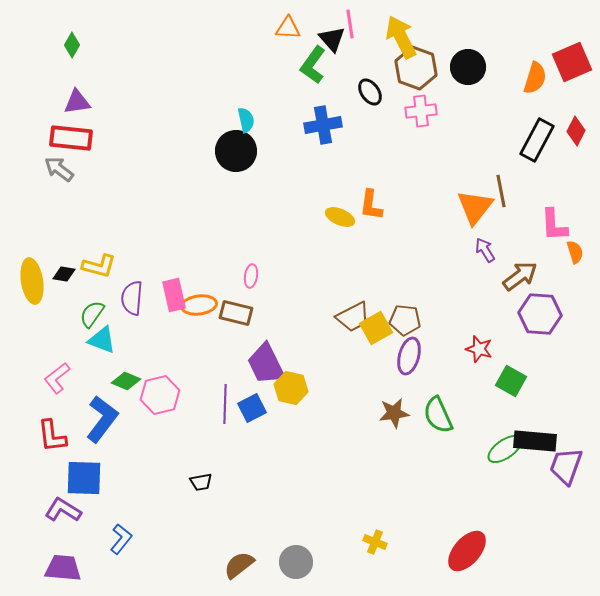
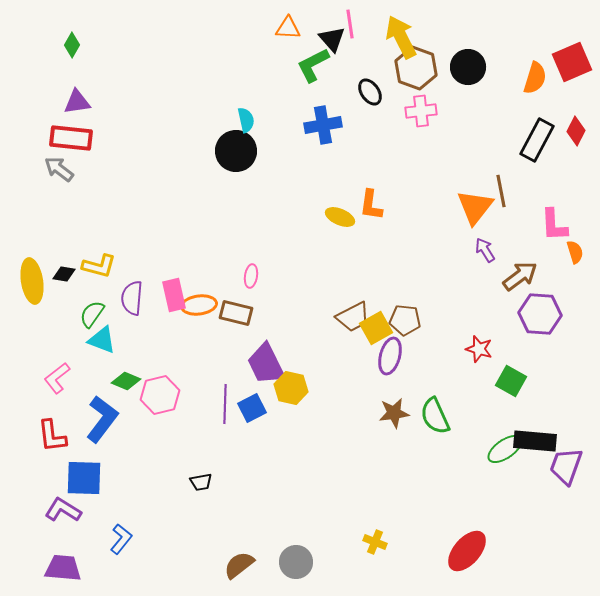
green L-shape at (313, 65): rotated 27 degrees clockwise
purple ellipse at (409, 356): moved 19 px left
green semicircle at (438, 415): moved 3 px left, 1 px down
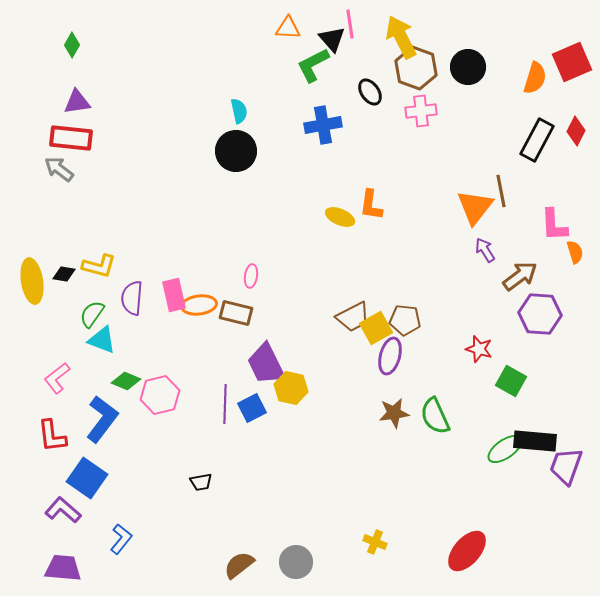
cyan semicircle at (246, 120): moved 7 px left, 9 px up
blue square at (84, 478): moved 3 px right; rotated 33 degrees clockwise
purple L-shape at (63, 510): rotated 9 degrees clockwise
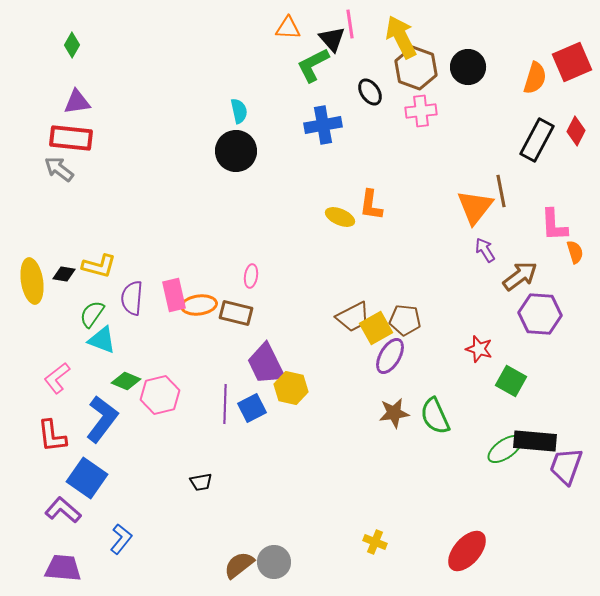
purple ellipse at (390, 356): rotated 15 degrees clockwise
gray circle at (296, 562): moved 22 px left
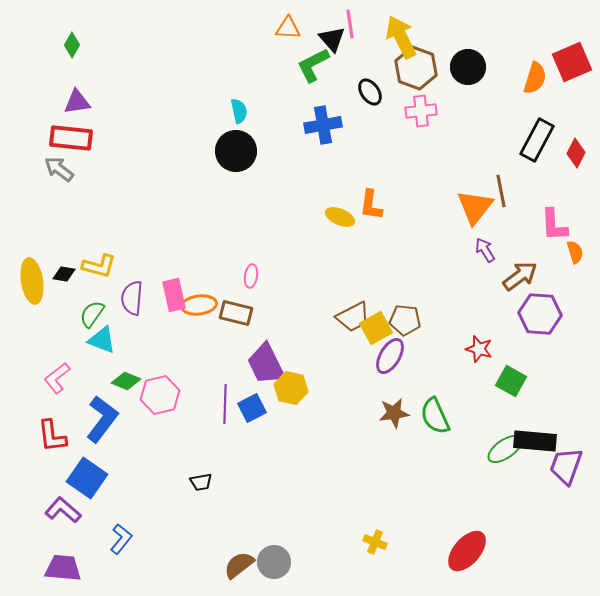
red diamond at (576, 131): moved 22 px down
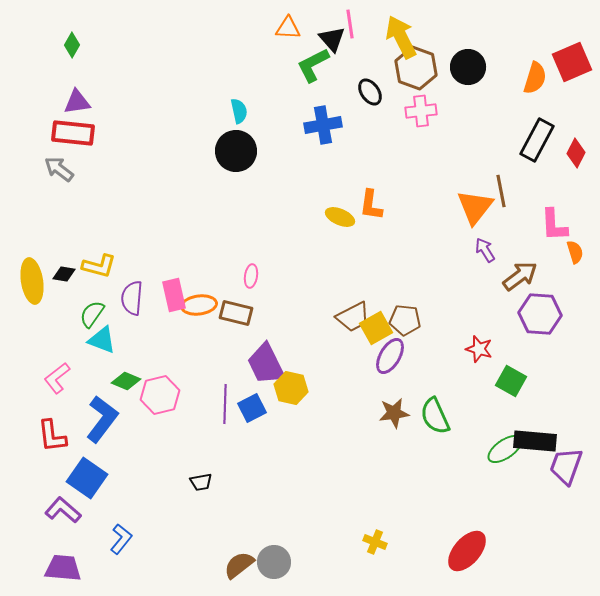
red rectangle at (71, 138): moved 2 px right, 5 px up
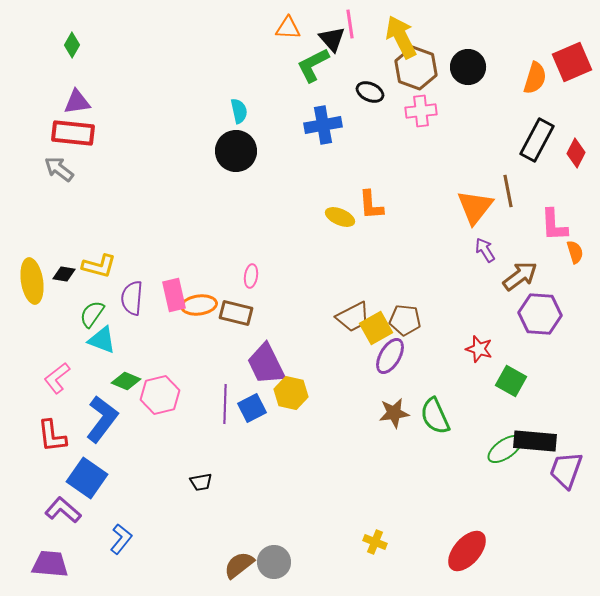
black ellipse at (370, 92): rotated 32 degrees counterclockwise
brown line at (501, 191): moved 7 px right
orange L-shape at (371, 205): rotated 12 degrees counterclockwise
yellow hexagon at (291, 388): moved 5 px down
purple trapezoid at (566, 466): moved 4 px down
purple trapezoid at (63, 568): moved 13 px left, 4 px up
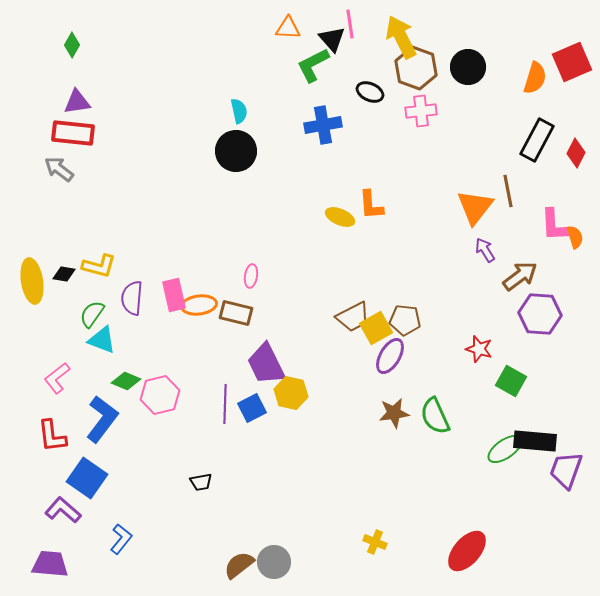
orange semicircle at (575, 252): moved 15 px up
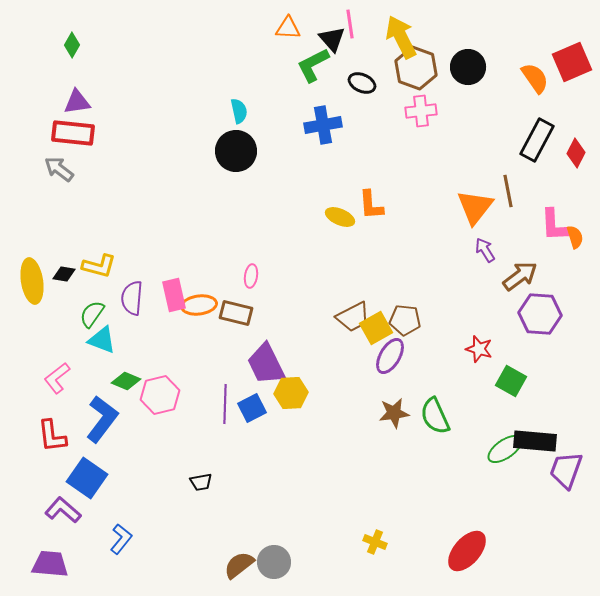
orange semicircle at (535, 78): rotated 52 degrees counterclockwise
black ellipse at (370, 92): moved 8 px left, 9 px up
yellow hexagon at (291, 393): rotated 16 degrees counterclockwise
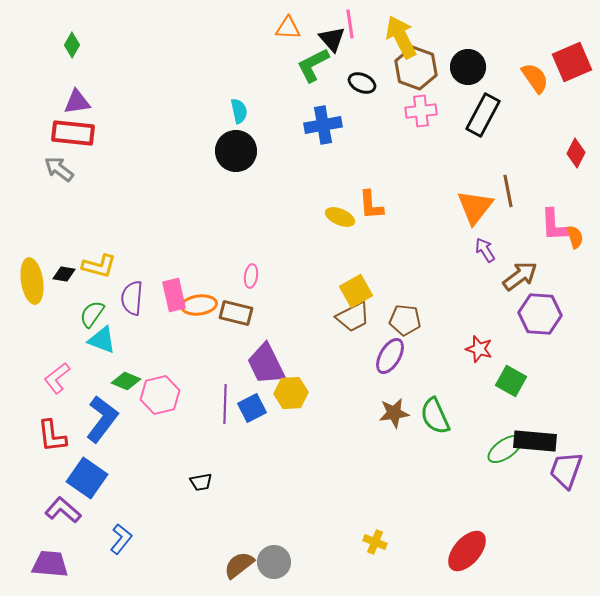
black rectangle at (537, 140): moved 54 px left, 25 px up
yellow square at (376, 328): moved 20 px left, 37 px up
